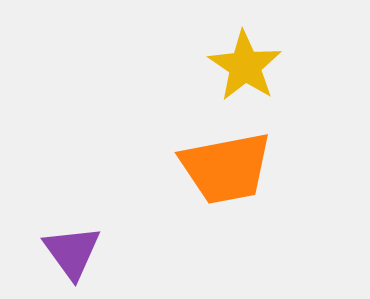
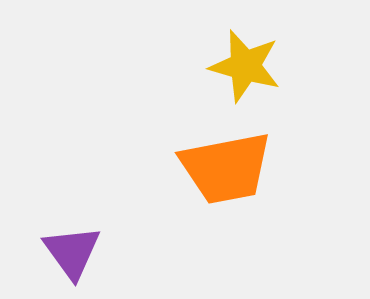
yellow star: rotated 18 degrees counterclockwise
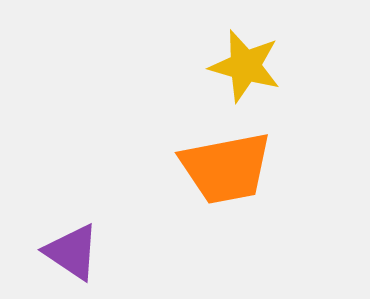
purple triangle: rotated 20 degrees counterclockwise
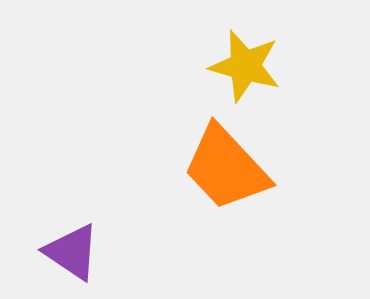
orange trapezoid: rotated 58 degrees clockwise
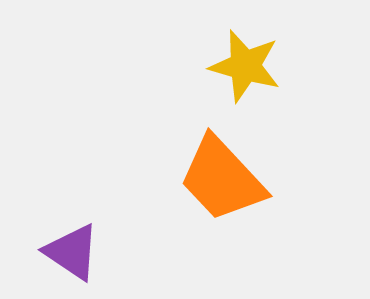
orange trapezoid: moved 4 px left, 11 px down
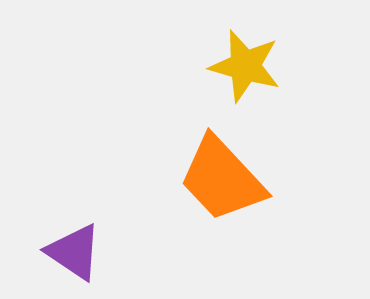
purple triangle: moved 2 px right
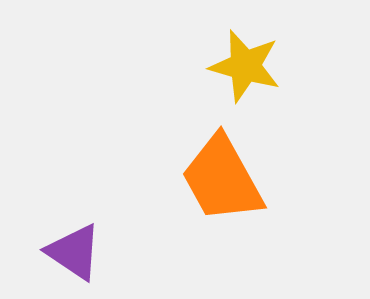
orange trapezoid: rotated 14 degrees clockwise
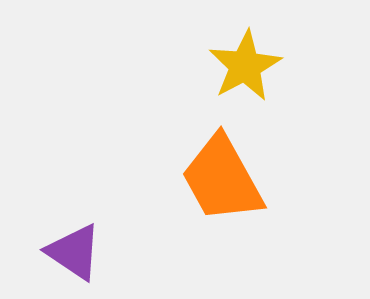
yellow star: rotated 28 degrees clockwise
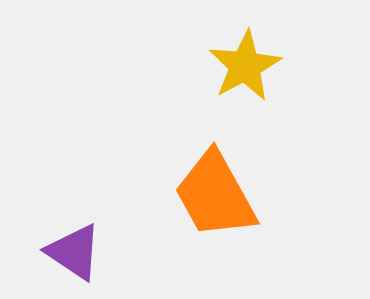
orange trapezoid: moved 7 px left, 16 px down
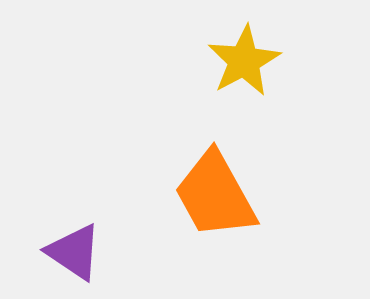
yellow star: moved 1 px left, 5 px up
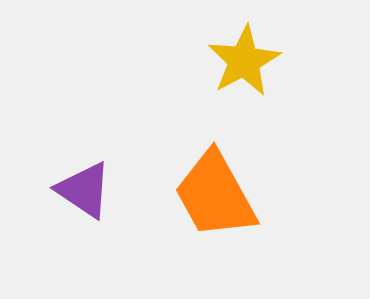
purple triangle: moved 10 px right, 62 px up
